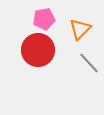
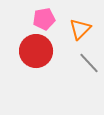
red circle: moved 2 px left, 1 px down
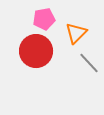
orange triangle: moved 4 px left, 4 px down
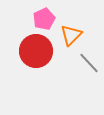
pink pentagon: rotated 15 degrees counterclockwise
orange triangle: moved 5 px left, 2 px down
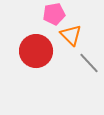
pink pentagon: moved 10 px right, 5 px up; rotated 15 degrees clockwise
orange triangle: rotated 30 degrees counterclockwise
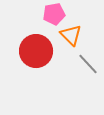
gray line: moved 1 px left, 1 px down
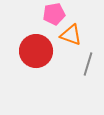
orange triangle: rotated 25 degrees counterclockwise
gray line: rotated 60 degrees clockwise
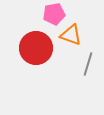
red circle: moved 3 px up
